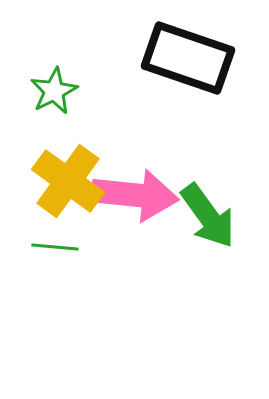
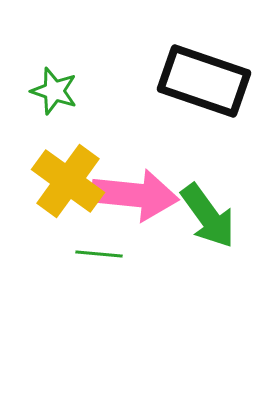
black rectangle: moved 16 px right, 23 px down
green star: rotated 27 degrees counterclockwise
green line: moved 44 px right, 7 px down
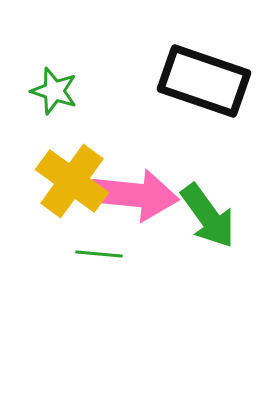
yellow cross: moved 4 px right
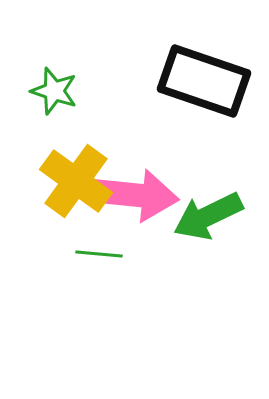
yellow cross: moved 4 px right
green arrow: rotated 100 degrees clockwise
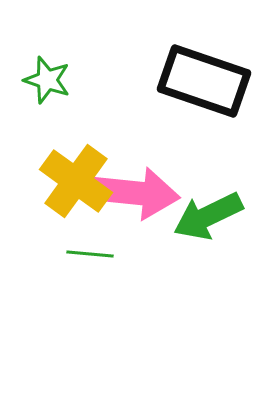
green star: moved 7 px left, 11 px up
pink arrow: moved 1 px right, 2 px up
green line: moved 9 px left
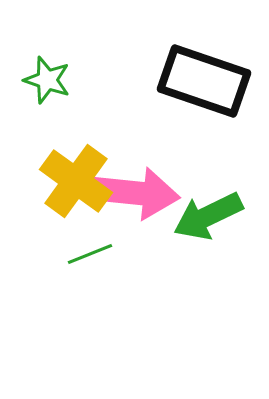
green line: rotated 27 degrees counterclockwise
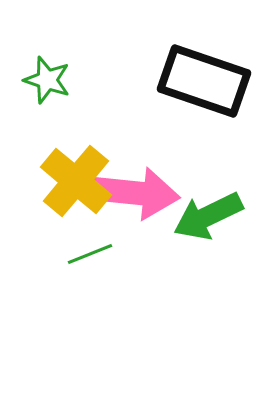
yellow cross: rotated 4 degrees clockwise
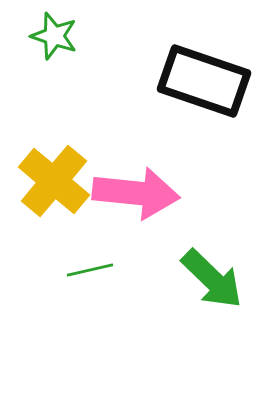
green star: moved 7 px right, 44 px up
yellow cross: moved 22 px left
green arrow: moved 4 px right, 63 px down; rotated 110 degrees counterclockwise
green line: moved 16 px down; rotated 9 degrees clockwise
